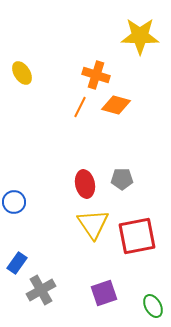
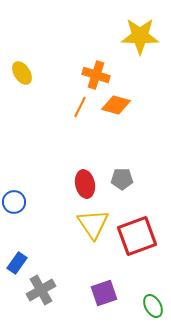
red square: rotated 9 degrees counterclockwise
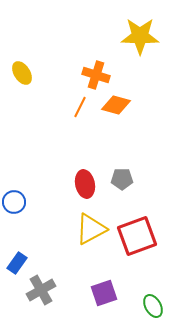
yellow triangle: moved 2 px left, 5 px down; rotated 36 degrees clockwise
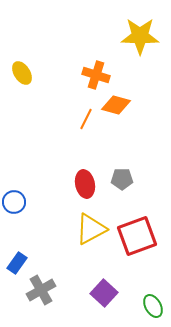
orange line: moved 6 px right, 12 px down
purple square: rotated 28 degrees counterclockwise
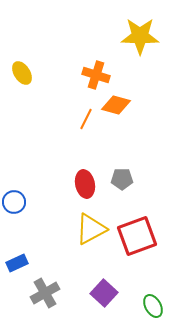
blue rectangle: rotated 30 degrees clockwise
gray cross: moved 4 px right, 3 px down
